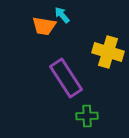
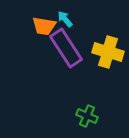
cyan arrow: moved 3 px right, 4 px down
purple rectangle: moved 30 px up
green cross: rotated 25 degrees clockwise
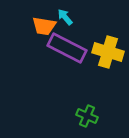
cyan arrow: moved 2 px up
purple rectangle: moved 1 px right; rotated 30 degrees counterclockwise
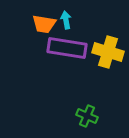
cyan arrow: moved 1 px right, 3 px down; rotated 30 degrees clockwise
orange trapezoid: moved 2 px up
purple rectangle: rotated 18 degrees counterclockwise
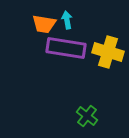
cyan arrow: moved 1 px right
purple rectangle: moved 1 px left
green cross: rotated 15 degrees clockwise
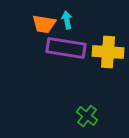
yellow cross: rotated 12 degrees counterclockwise
